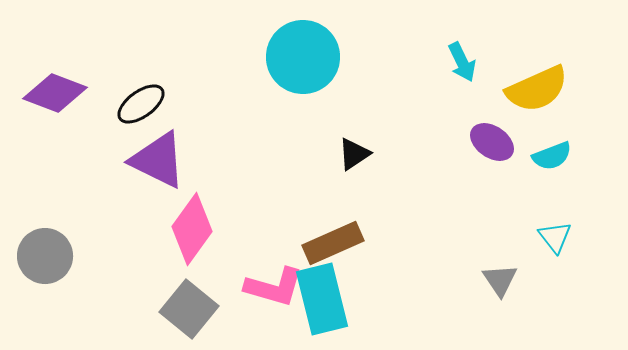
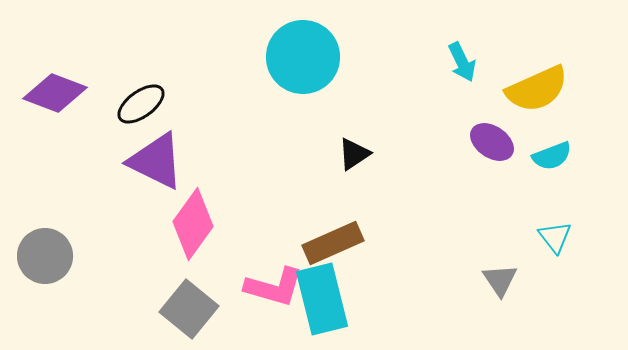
purple triangle: moved 2 px left, 1 px down
pink diamond: moved 1 px right, 5 px up
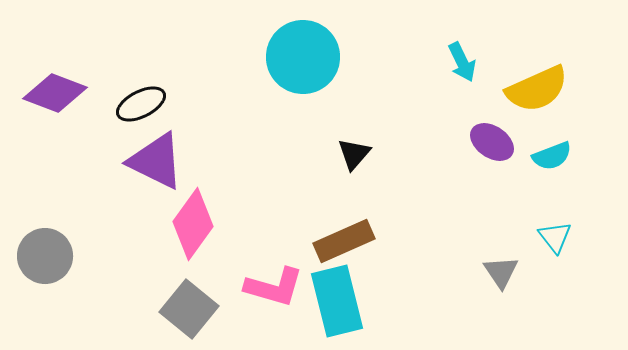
black ellipse: rotated 9 degrees clockwise
black triangle: rotated 15 degrees counterclockwise
brown rectangle: moved 11 px right, 2 px up
gray triangle: moved 1 px right, 8 px up
cyan rectangle: moved 15 px right, 2 px down
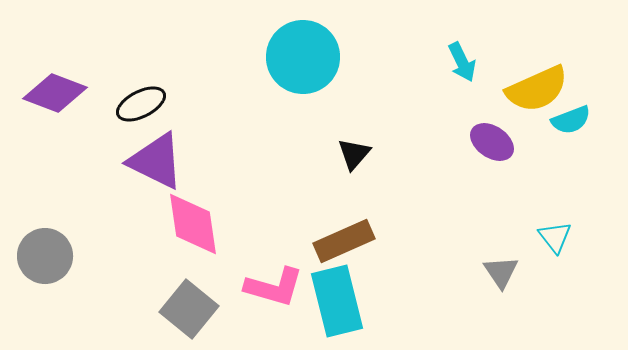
cyan semicircle: moved 19 px right, 36 px up
pink diamond: rotated 44 degrees counterclockwise
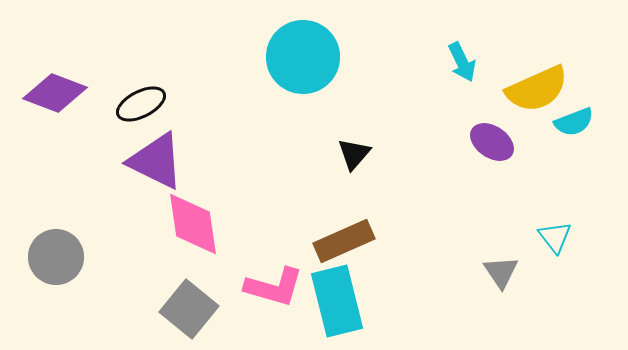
cyan semicircle: moved 3 px right, 2 px down
gray circle: moved 11 px right, 1 px down
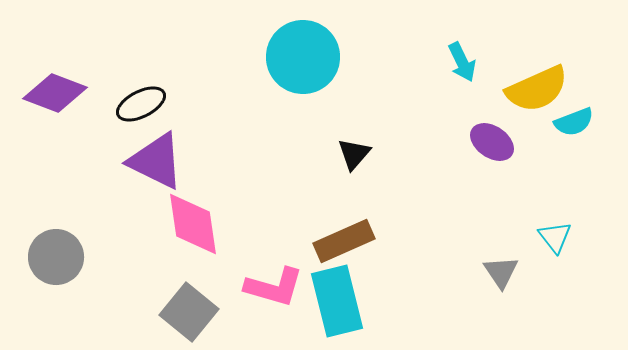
gray square: moved 3 px down
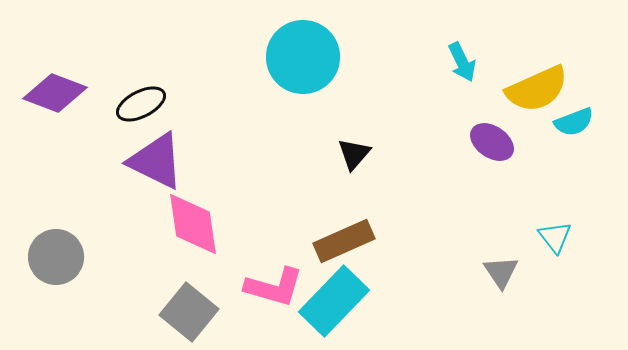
cyan rectangle: moved 3 px left; rotated 58 degrees clockwise
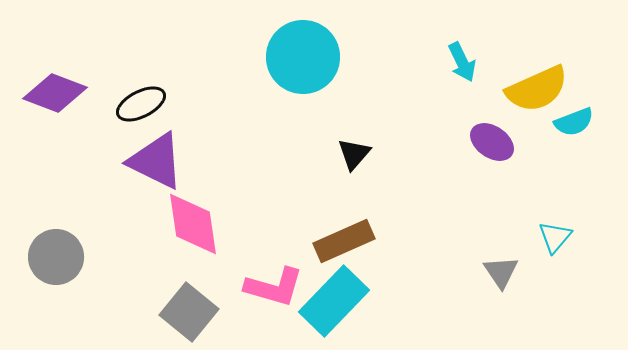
cyan triangle: rotated 18 degrees clockwise
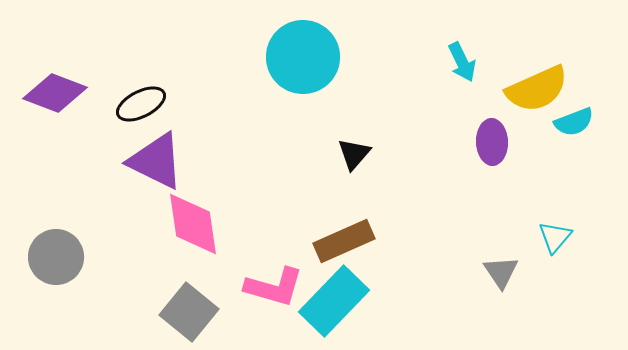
purple ellipse: rotated 54 degrees clockwise
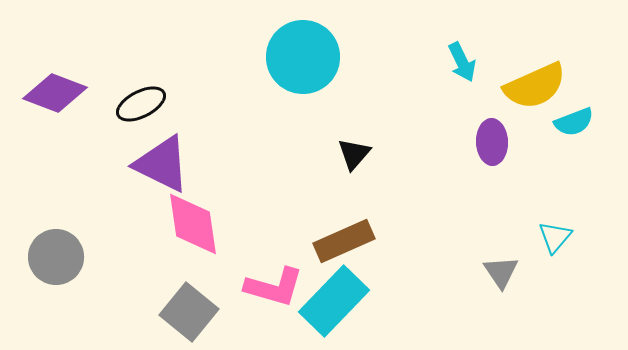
yellow semicircle: moved 2 px left, 3 px up
purple triangle: moved 6 px right, 3 px down
